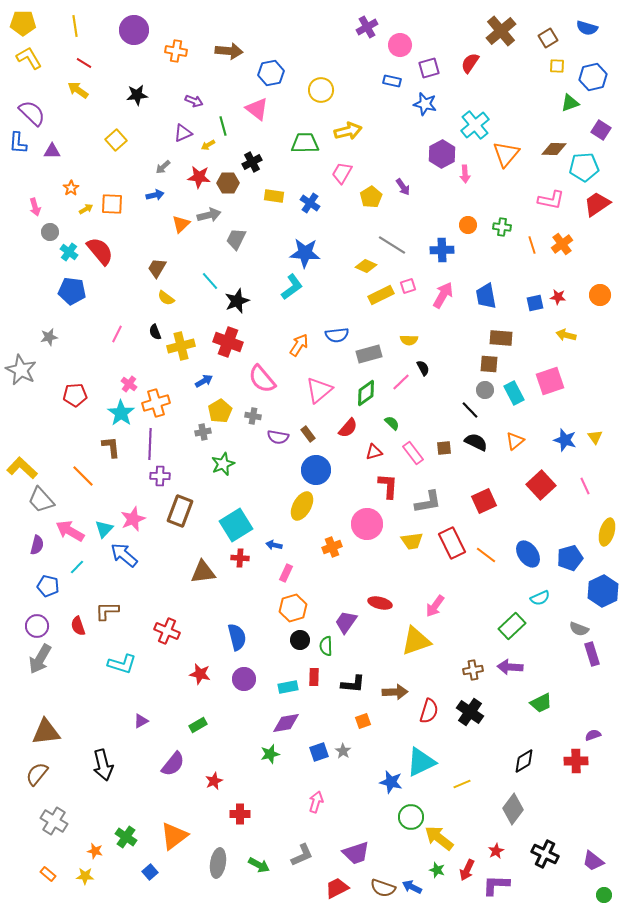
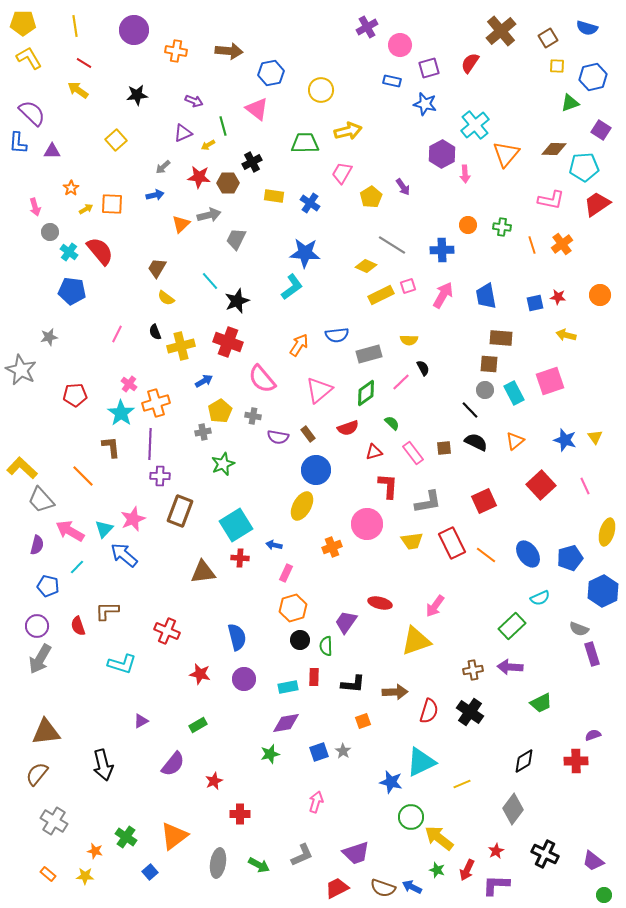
red semicircle at (348, 428): rotated 30 degrees clockwise
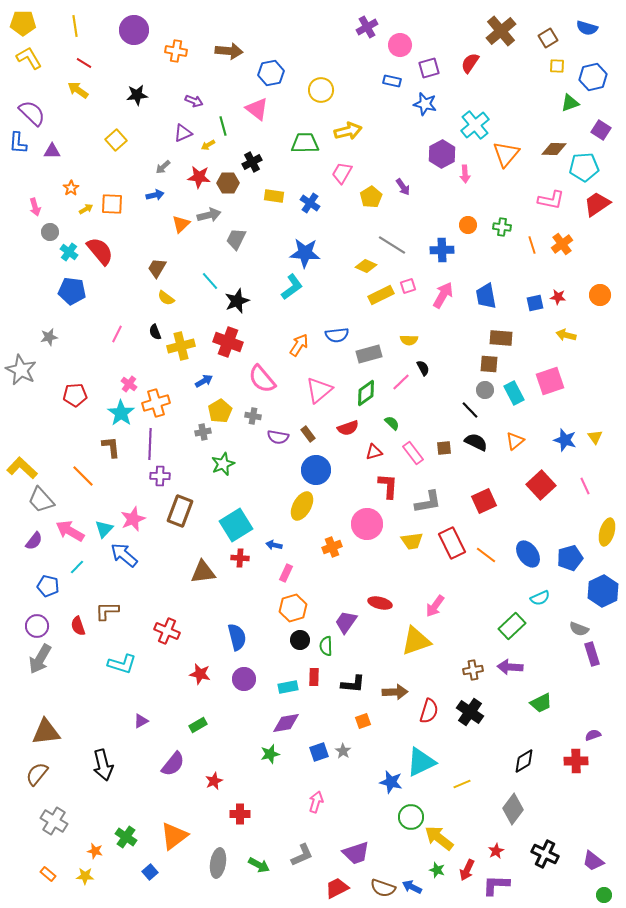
purple semicircle at (37, 545): moved 3 px left, 4 px up; rotated 24 degrees clockwise
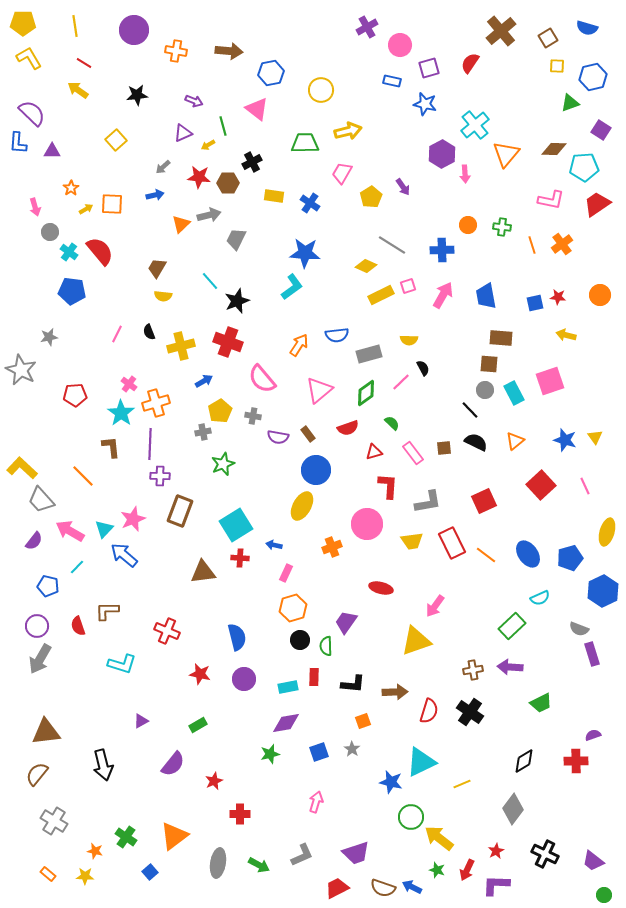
yellow semicircle at (166, 298): moved 3 px left, 2 px up; rotated 30 degrees counterclockwise
black semicircle at (155, 332): moved 6 px left
red ellipse at (380, 603): moved 1 px right, 15 px up
gray star at (343, 751): moved 9 px right, 2 px up
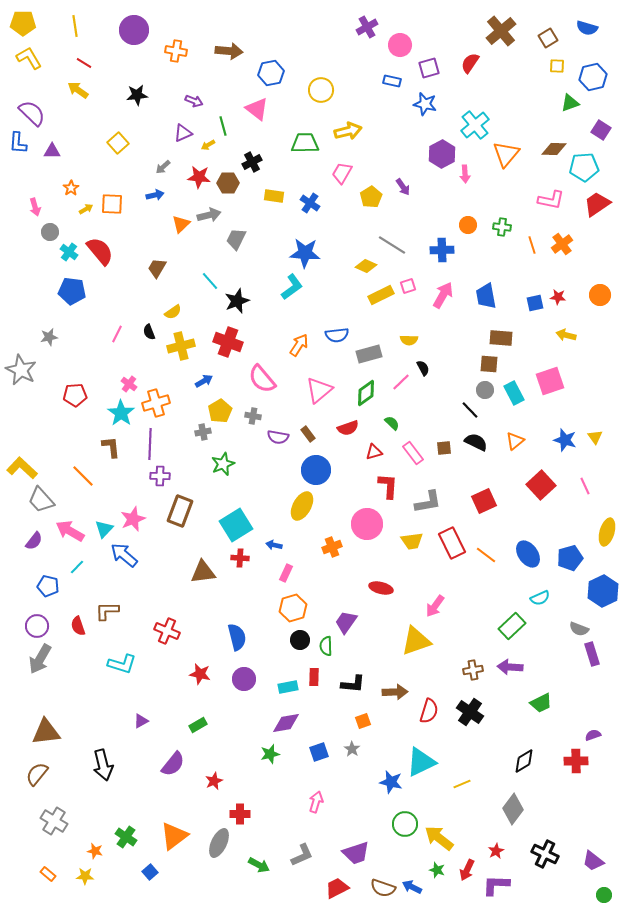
yellow square at (116, 140): moved 2 px right, 3 px down
yellow semicircle at (163, 296): moved 10 px right, 16 px down; rotated 42 degrees counterclockwise
green circle at (411, 817): moved 6 px left, 7 px down
gray ellipse at (218, 863): moved 1 px right, 20 px up; rotated 16 degrees clockwise
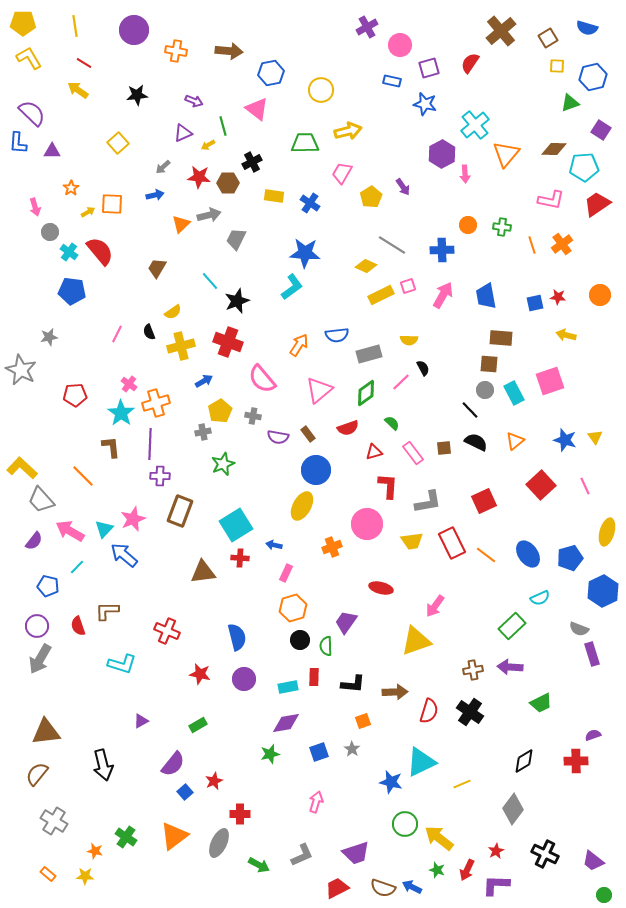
yellow arrow at (86, 209): moved 2 px right, 3 px down
blue square at (150, 872): moved 35 px right, 80 px up
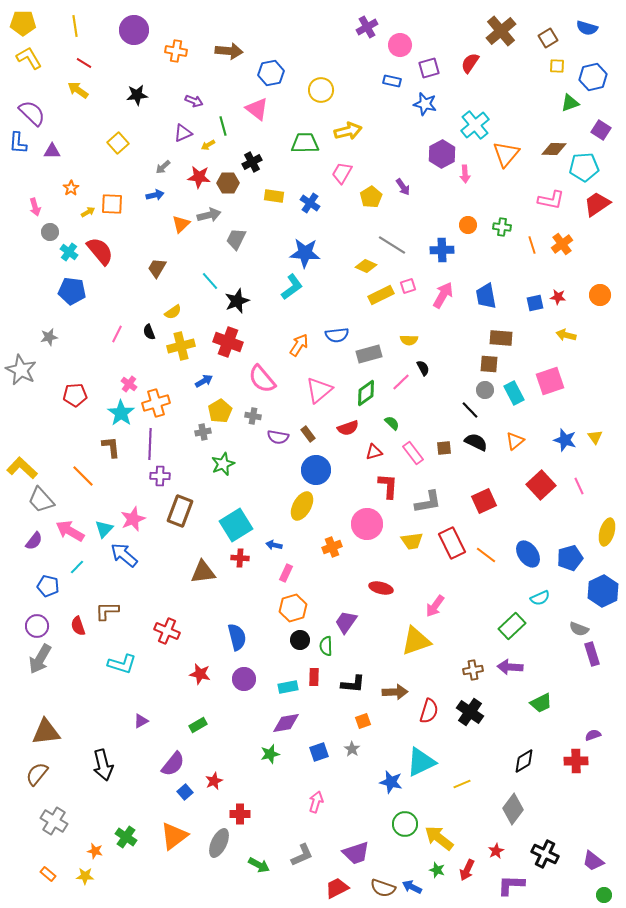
pink line at (585, 486): moved 6 px left
purple L-shape at (496, 885): moved 15 px right
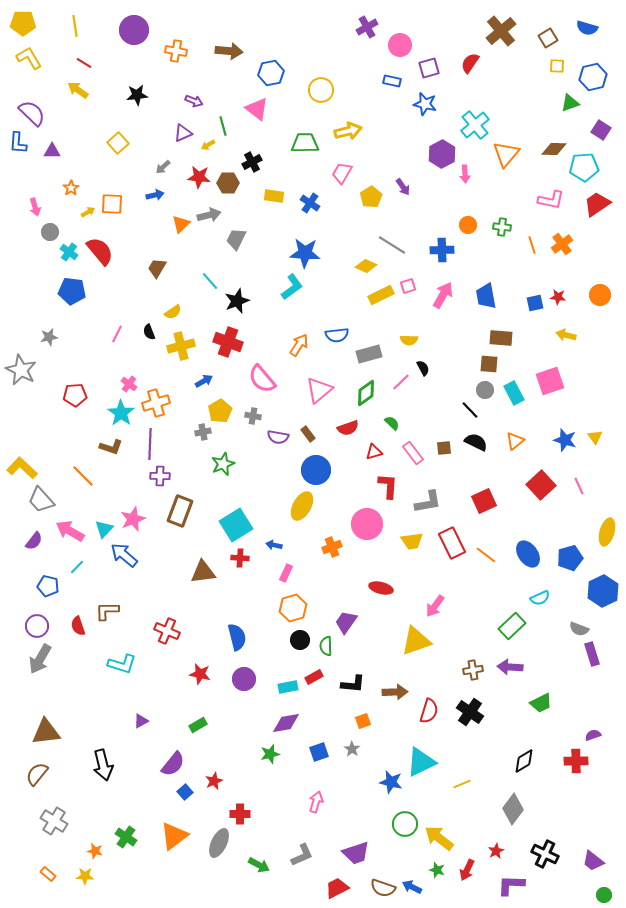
brown L-shape at (111, 447): rotated 115 degrees clockwise
red rectangle at (314, 677): rotated 60 degrees clockwise
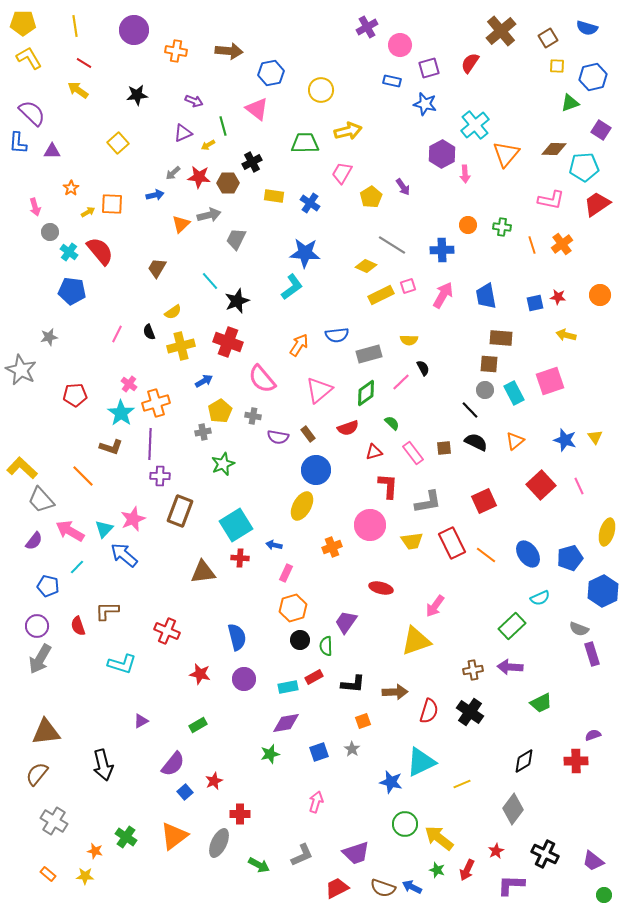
gray arrow at (163, 167): moved 10 px right, 6 px down
pink circle at (367, 524): moved 3 px right, 1 px down
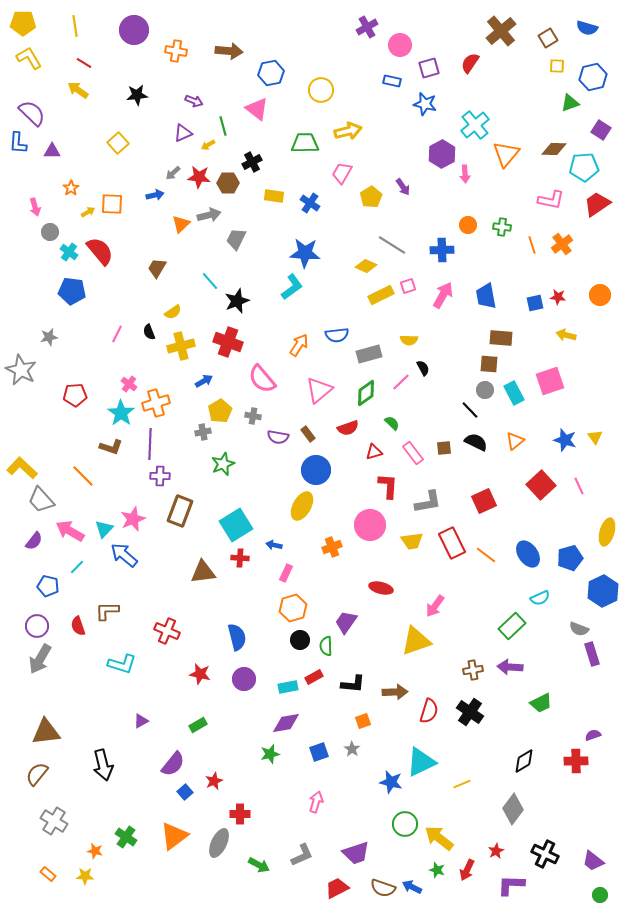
green circle at (604, 895): moved 4 px left
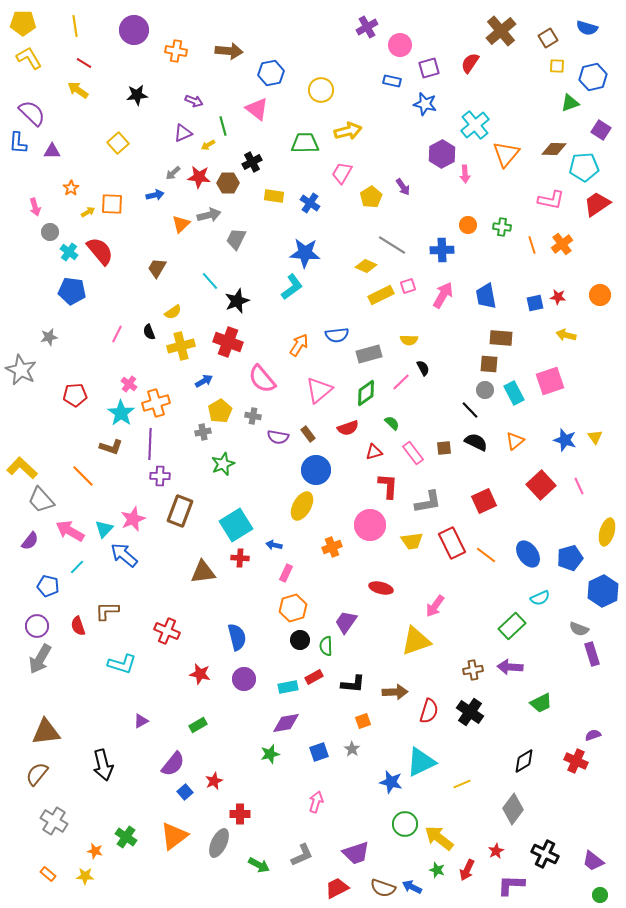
purple semicircle at (34, 541): moved 4 px left
red cross at (576, 761): rotated 25 degrees clockwise
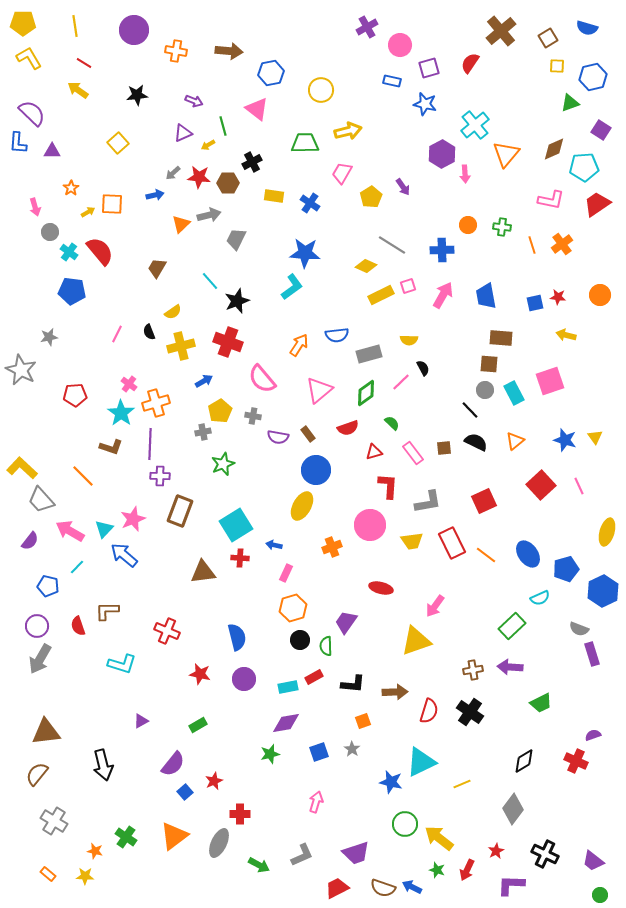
brown diamond at (554, 149): rotated 25 degrees counterclockwise
blue pentagon at (570, 558): moved 4 px left, 11 px down
